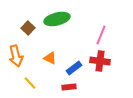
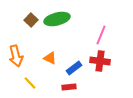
brown square: moved 3 px right, 8 px up
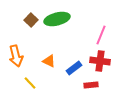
orange triangle: moved 1 px left, 3 px down
red rectangle: moved 22 px right, 2 px up
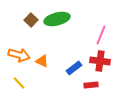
orange arrow: moved 3 px right, 1 px up; rotated 60 degrees counterclockwise
orange triangle: moved 7 px left
yellow line: moved 11 px left
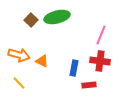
green ellipse: moved 2 px up
blue rectangle: rotated 42 degrees counterclockwise
red rectangle: moved 2 px left
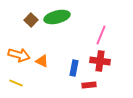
yellow line: moved 3 px left; rotated 24 degrees counterclockwise
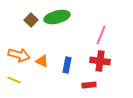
blue rectangle: moved 7 px left, 3 px up
yellow line: moved 2 px left, 3 px up
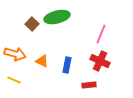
brown square: moved 1 px right, 4 px down
pink line: moved 1 px up
orange arrow: moved 4 px left, 1 px up
red cross: rotated 18 degrees clockwise
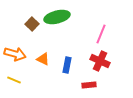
orange triangle: moved 1 px right, 2 px up
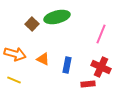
red cross: moved 1 px right, 6 px down
red rectangle: moved 1 px left, 1 px up
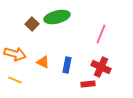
orange triangle: moved 3 px down
yellow line: moved 1 px right
